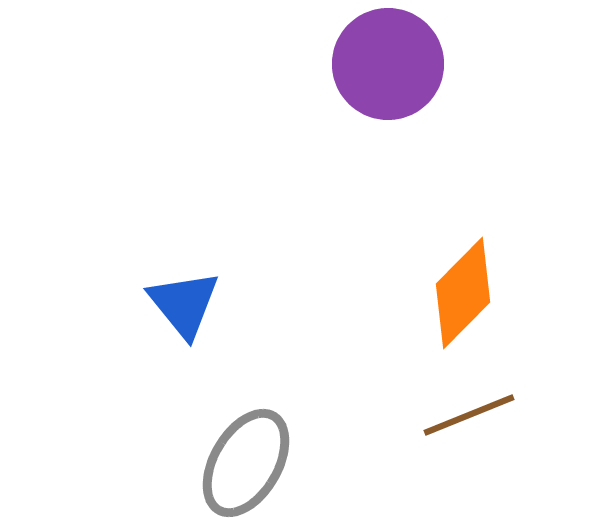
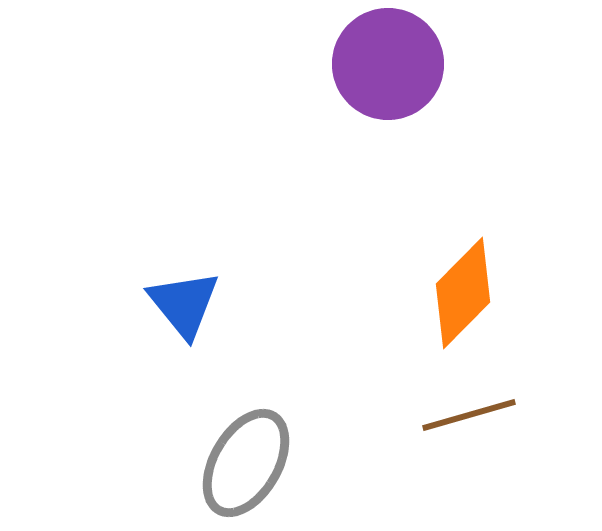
brown line: rotated 6 degrees clockwise
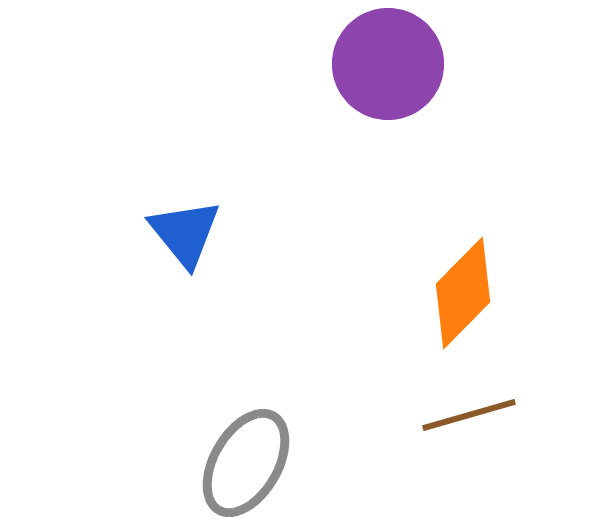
blue triangle: moved 1 px right, 71 px up
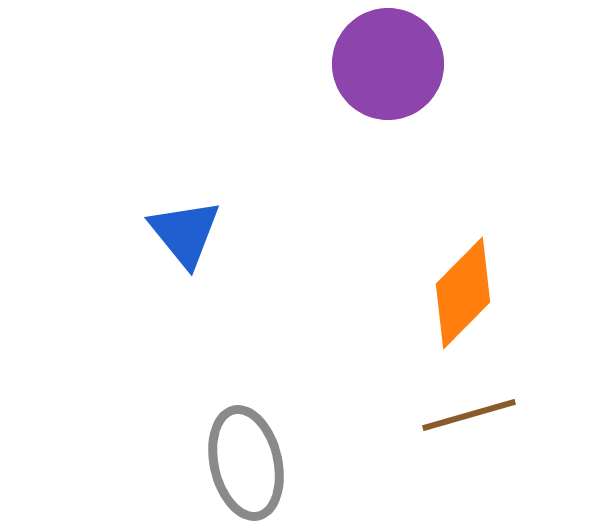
gray ellipse: rotated 43 degrees counterclockwise
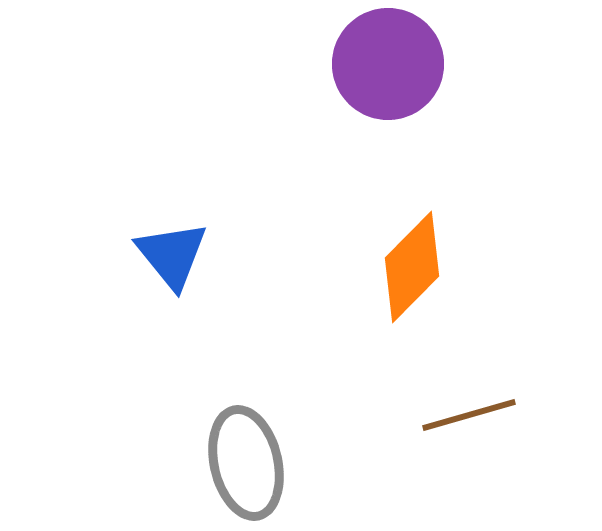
blue triangle: moved 13 px left, 22 px down
orange diamond: moved 51 px left, 26 px up
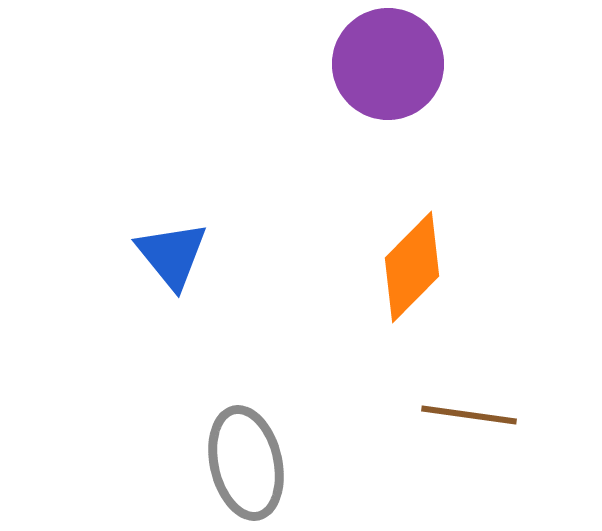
brown line: rotated 24 degrees clockwise
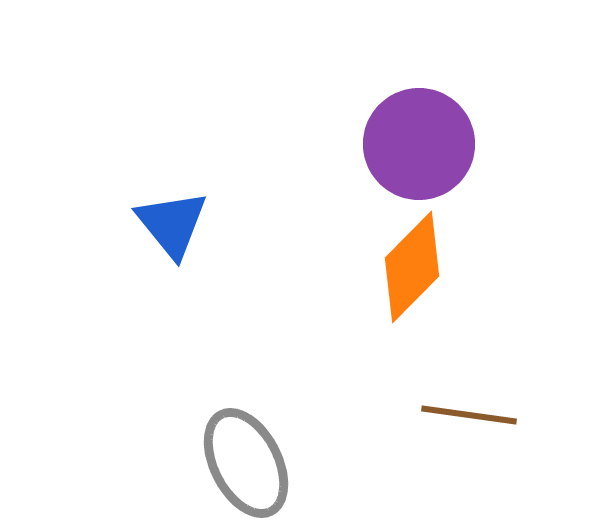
purple circle: moved 31 px right, 80 px down
blue triangle: moved 31 px up
gray ellipse: rotated 14 degrees counterclockwise
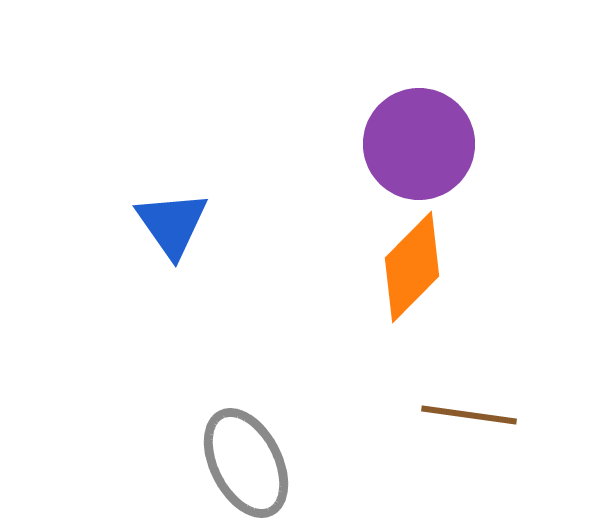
blue triangle: rotated 4 degrees clockwise
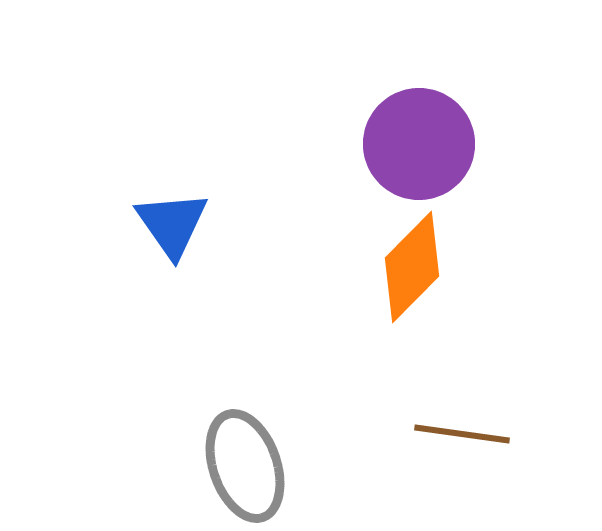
brown line: moved 7 px left, 19 px down
gray ellipse: moved 1 px left, 3 px down; rotated 8 degrees clockwise
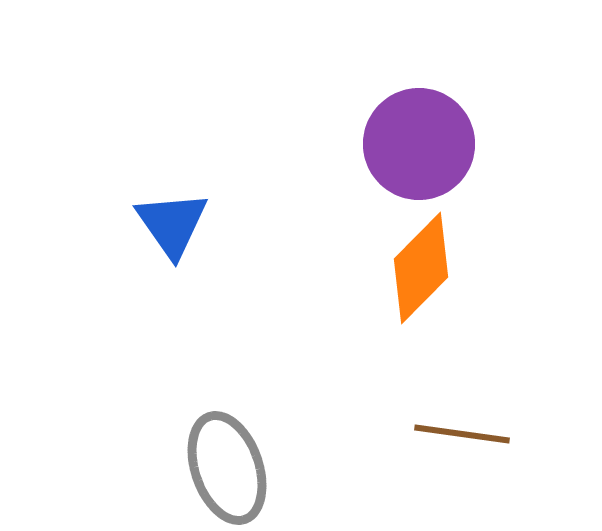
orange diamond: moved 9 px right, 1 px down
gray ellipse: moved 18 px left, 2 px down
